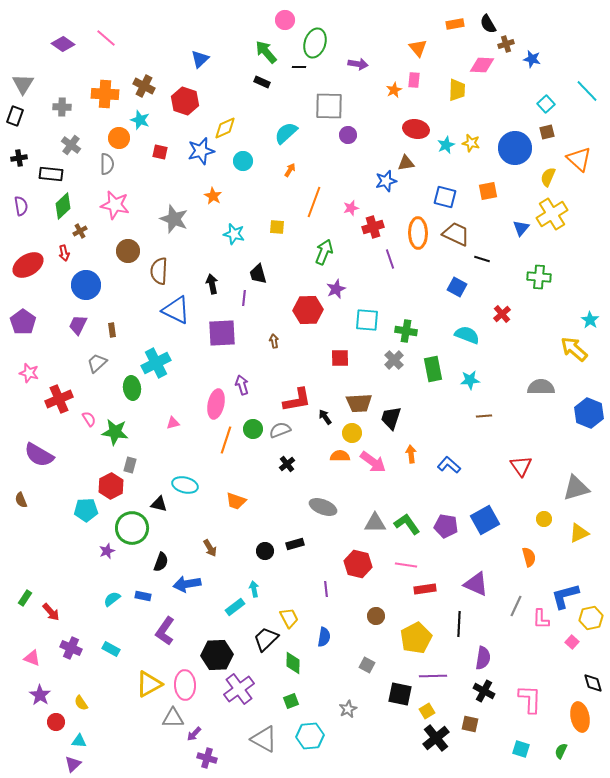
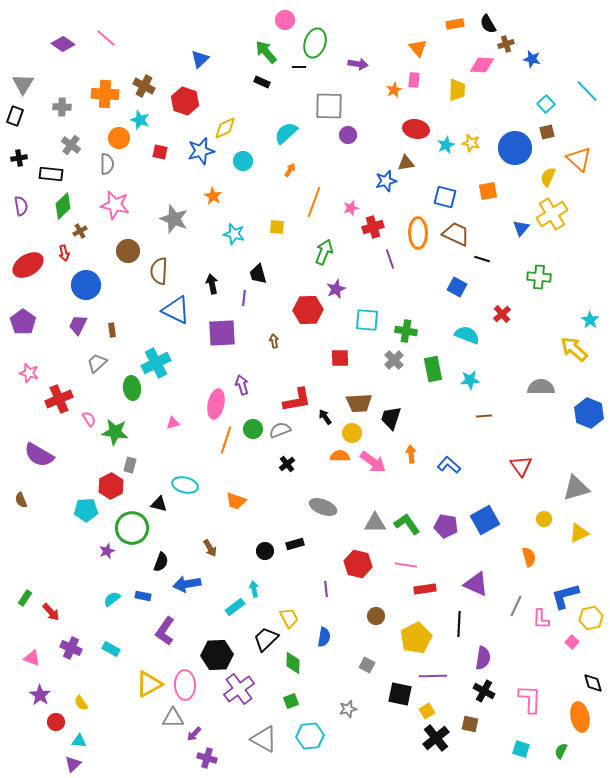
gray star at (348, 709): rotated 12 degrees clockwise
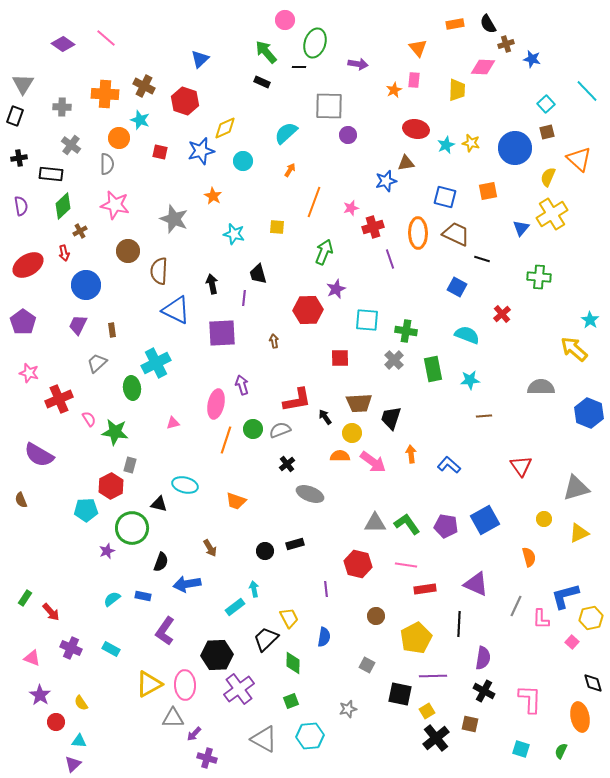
pink diamond at (482, 65): moved 1 px right, 2 px down
gray ellipse at (323, 507): moved 13 px left, 13 px up
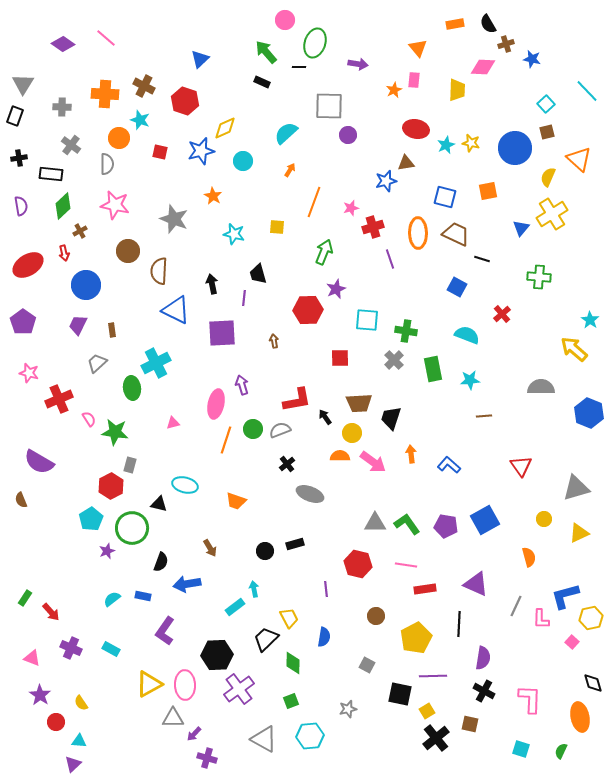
purple semicircle at (39, 455): moved 7 px down
cyan pentagon at (86, 510): moved 5 px right, 9 px down; rotated 30 degrees counterclockwise
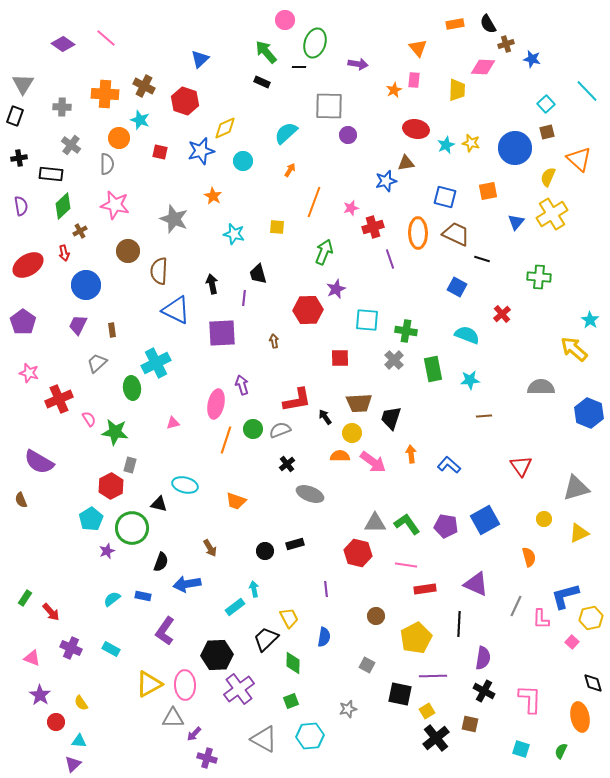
blue triangle at (521, 228): moved 5 px left, 6 px up
red hexagon at (358, 564): moved 11 px up
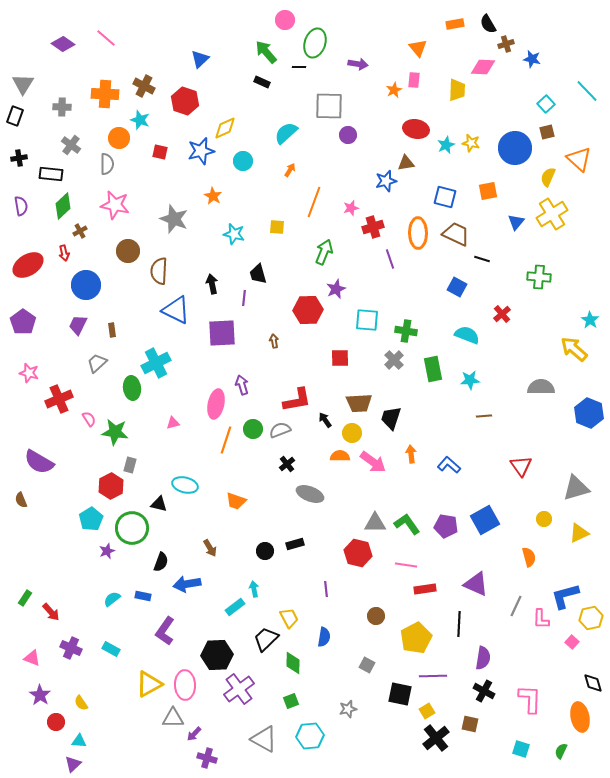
black arrow at (325, 417): moved 3 px down
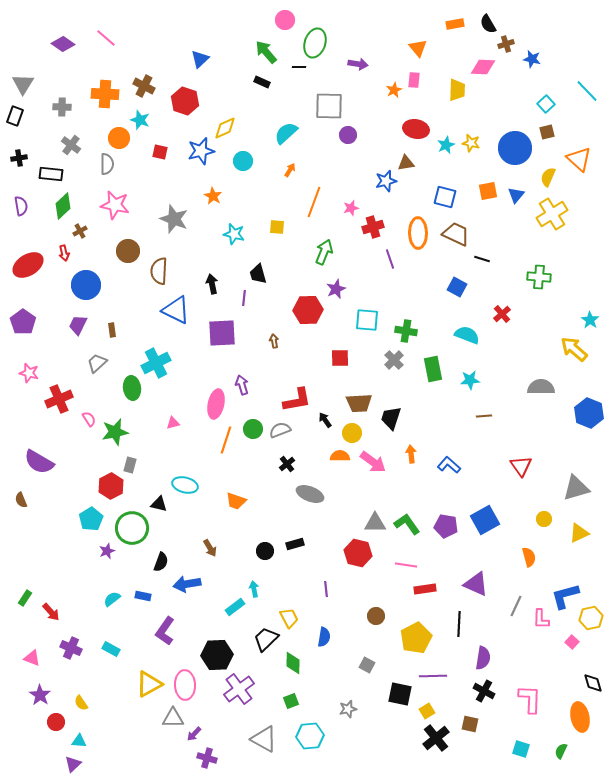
blue triangle at (516, 222): moved 27 px up
green star at (115, 432): rotated 20 degrees counterclockwise
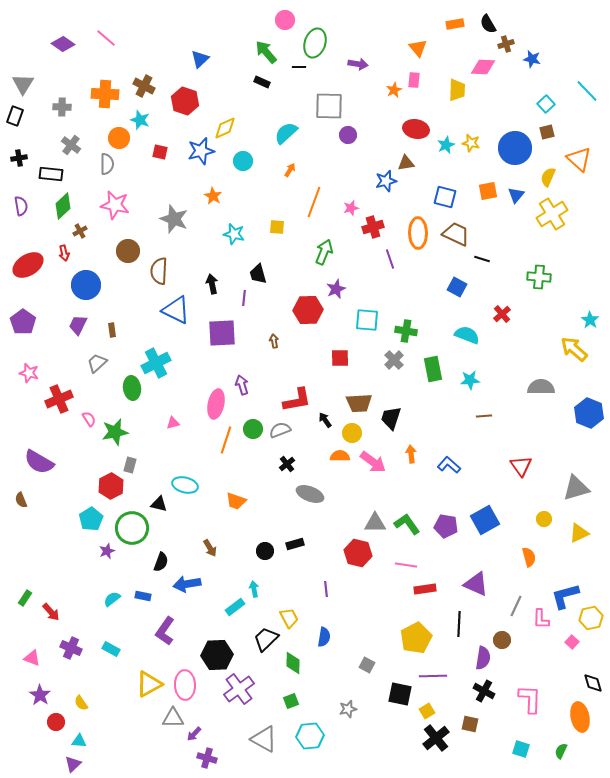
brown circle at (376, 616): moved 126 px right, 24 px down
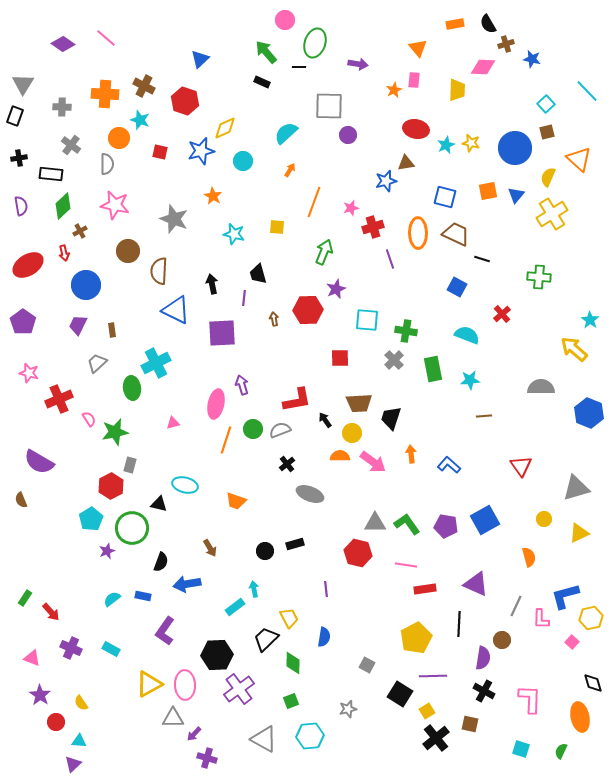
brown arrow at (274, 341): moved 22 px up
black square at (400, 694): rotated 20 degrees clockwise
